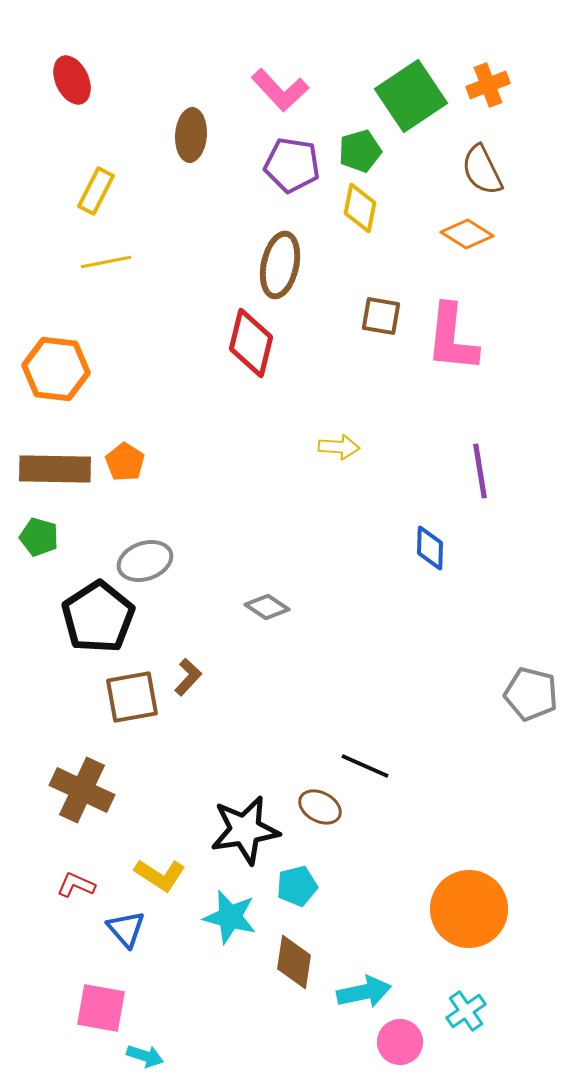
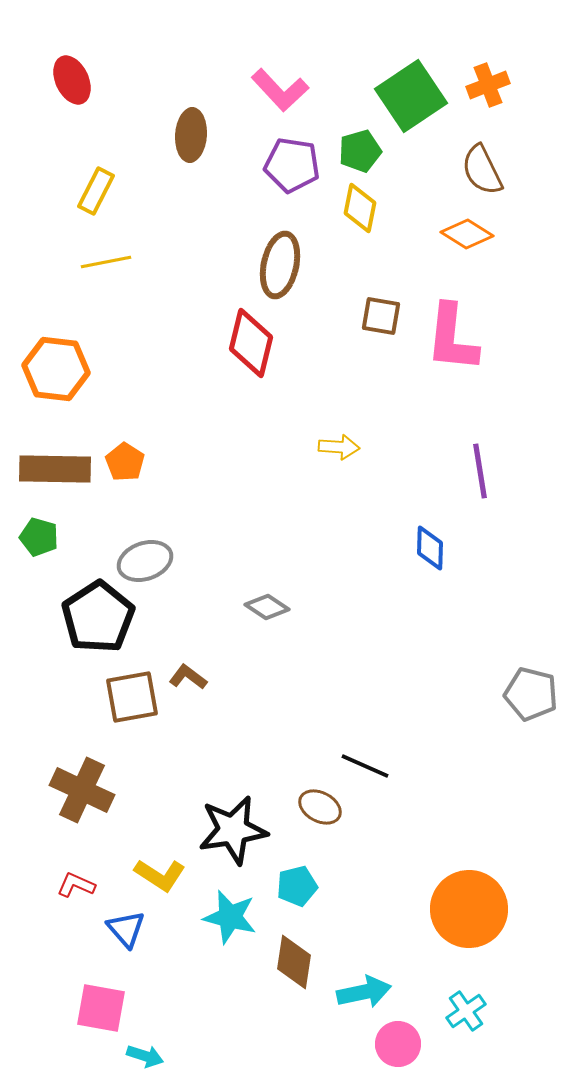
brown L-shape at (188, 677): rotated 96 degrees counterclockwise
black star at (245, 830): moved 12 px left
pink circle at (400, 1042): moved 2 px left, 2 px down
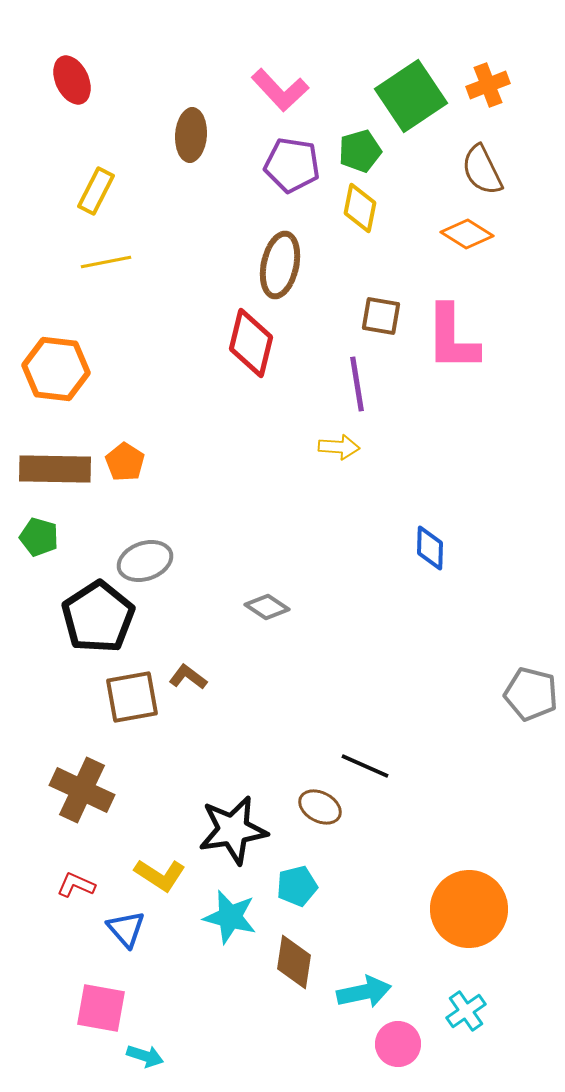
pink L-shape at (452, 338): rotated 6 degrees counterclockwise
purple line at (480, 471): moved 123 px left, 87 px up
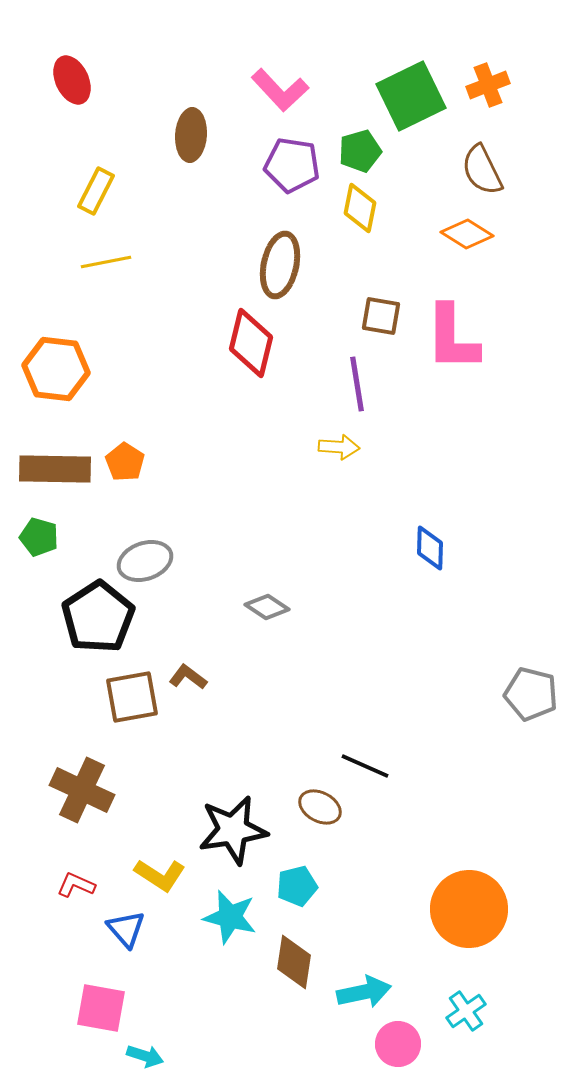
green square at (411, 96): rotated 8 degrees clockwise
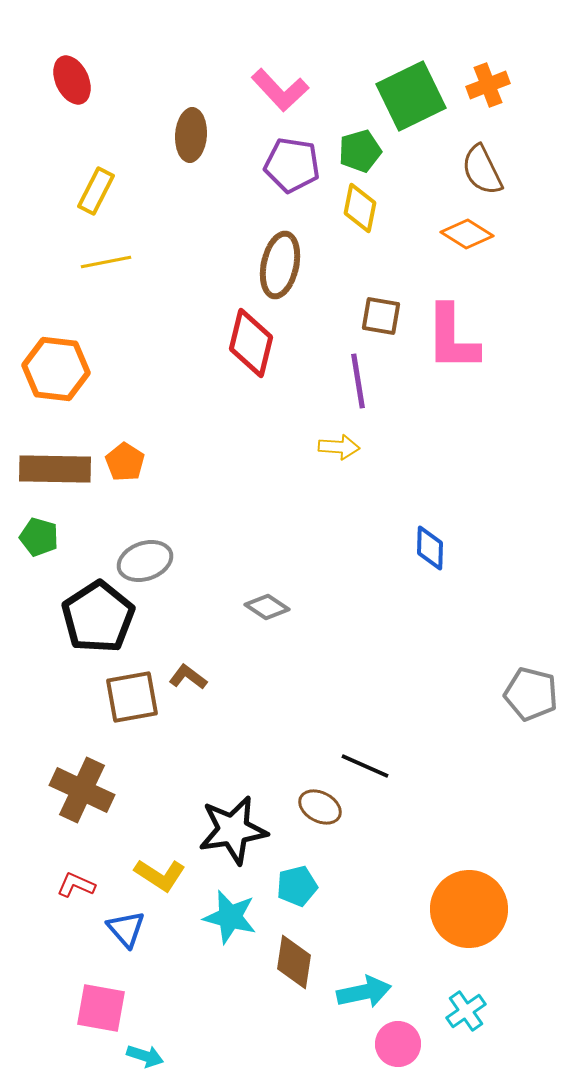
purple line at (357, 384): moved 1 px right, 3 px up
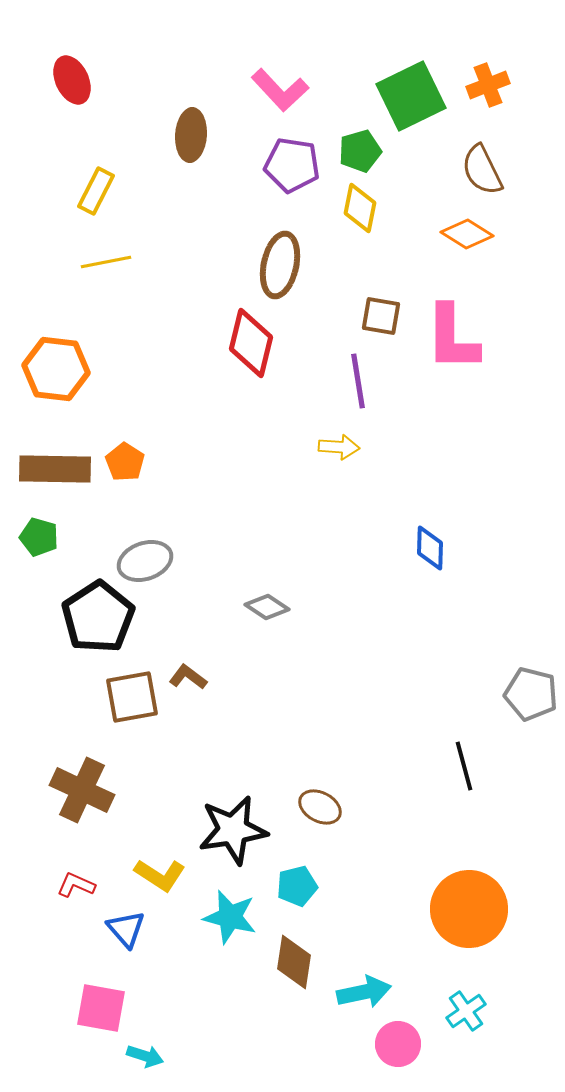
black line at (365, 766): moved 99 px right; rotated 51 degrees clockwise
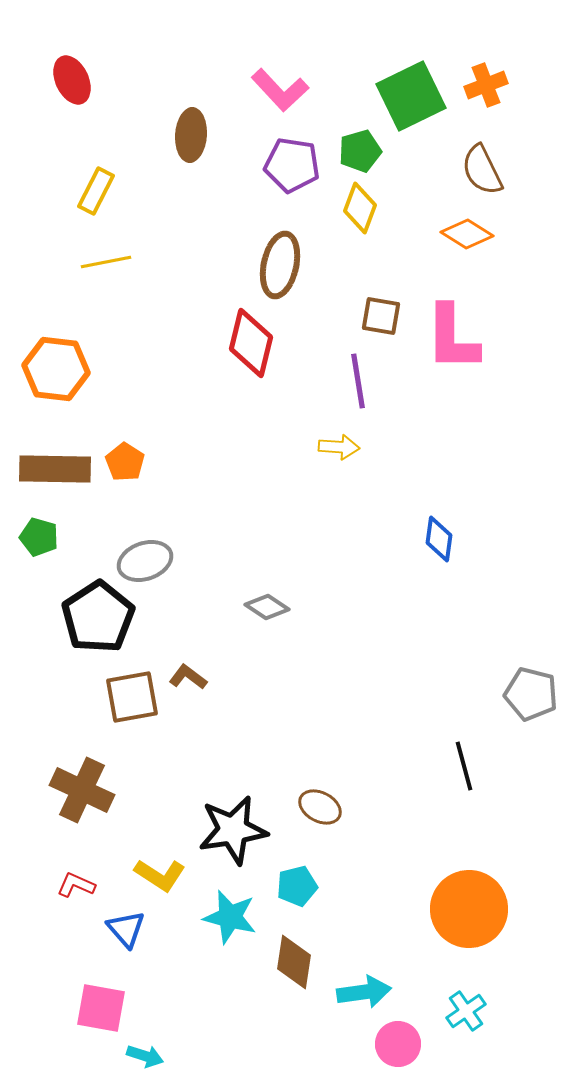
orange cross at (488, 85): moved 2 px left
yellow diamond at (360, 208): rotated 9 degrees clockwise
blue diamond at (430, 548): moved 9 px right, 9 px up; rotated 6 degrees clockwise
cyan arrow at (364, 992): rotated 4 degrees clockwise
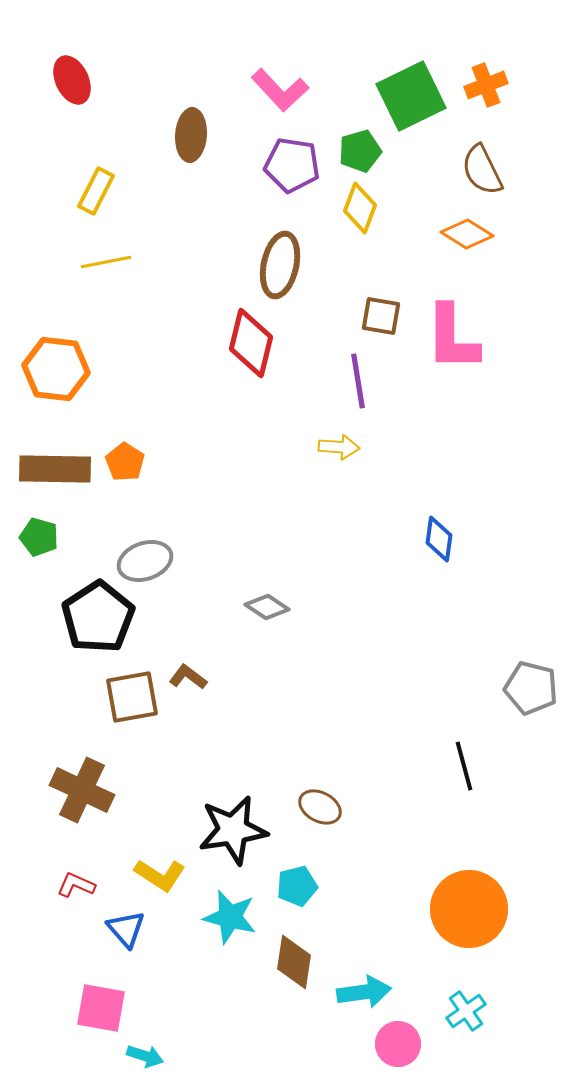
gray pentagon at (531, 694): moved 6 px up
